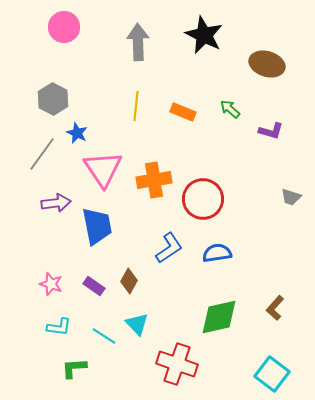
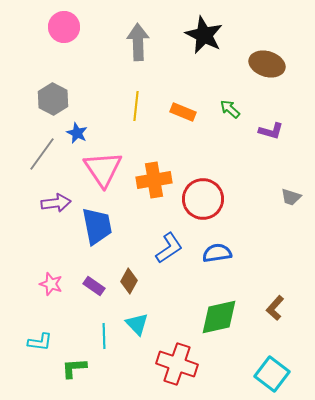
cyan L-shape: moved 19 px left, 15 px down
cyan line: rotated 55 degrees clockwise
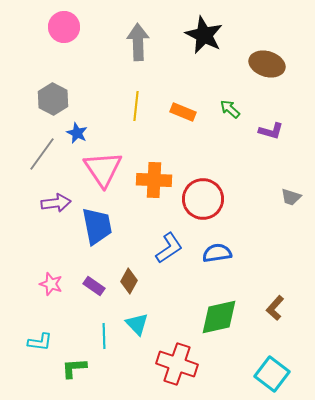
orange cross: rotated 12 degrees clockwise
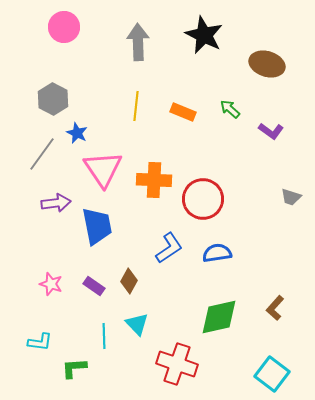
purple L-shape: rotated 20 degrees clockwise
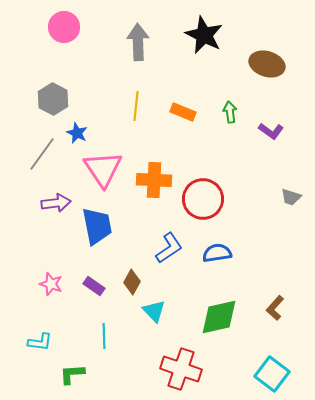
green arrow: moved 3 px down; rotated 40 degrees clockwise
brown diamond: moved 3 px right, 1 px down
cyan triangle: moved 17 px right, 13 px up
red cross: moved 4 px right, 5 px down
green L-shape: moved 2 px left, 6 px down
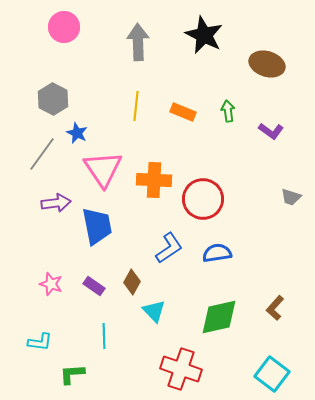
green arrow: moved 2 px left, 1 px up
